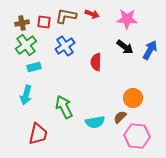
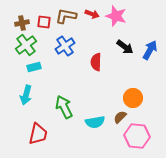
pink star: moved 11 px left, 3 px up; rotated 15 degrees clockwise
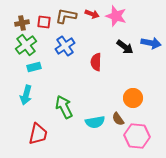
blue arrow: moved 1 px right, 7 px up; rotated 72 degrees clockwise
brown semicircle: moved 2 px left, 2 px down; rotated 80 degrees counterclockwise
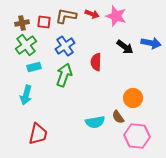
green arrow: moved 32 px up; rotated 45 degrees clockwise
brown semicircle: moved 2 px up
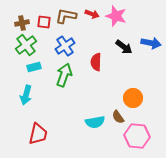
black arrow: moved 1 px left
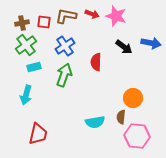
brown semicircle: moved 3 px right; rotated 40 degrees clockwise
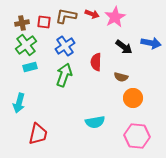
pink star: moved 1 px left, 1 px down; rotated 25 degrees clockwise
cyan rectangle: moved 4 px left
cyan arrow: moved 7 px left, 8 px down
brown semicircle: moved 40 px up; rotated 80 degrees counterclockwise
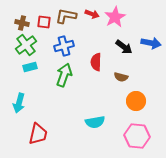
brown cross: rotated 24 degrees clockwise
blue cross: moved 1 px left; rotated 18 degrees clockwise
orange circle: moved 3 px right, 3 px down
